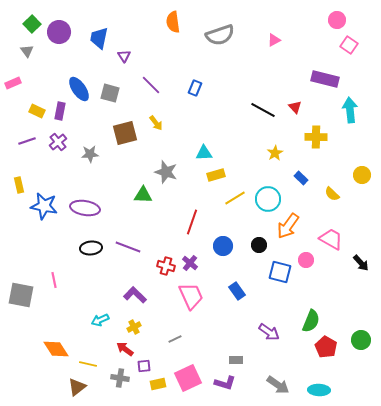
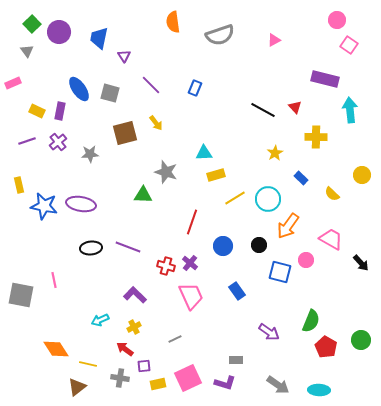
purple ellipse at (85, 208): moved 4 px left, 4 px up
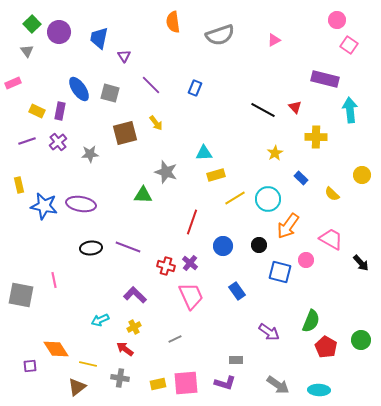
purple square at (144, 366): moved 114 px left
pink square at (188, 378): moved 2 px left, 5 px down; rotated 20 degrees clockwise
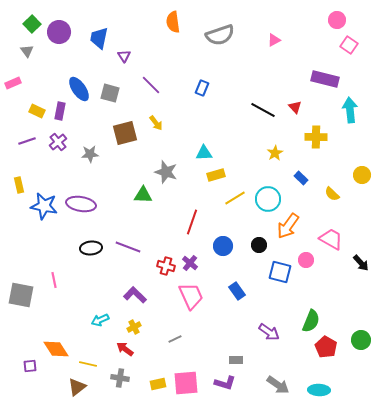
blue rectangle at (195, 88): moved 7 px right
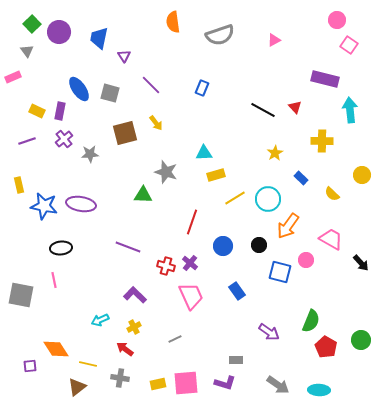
pink rectangle at (13, 83): moved 6 px up
yellow cross at (316, 137): moved 6 px right, 4 px down
purple cross at (58, 142): moved 6 px right, 3 px up
black ellipse at (91, 248): moved 30 px left
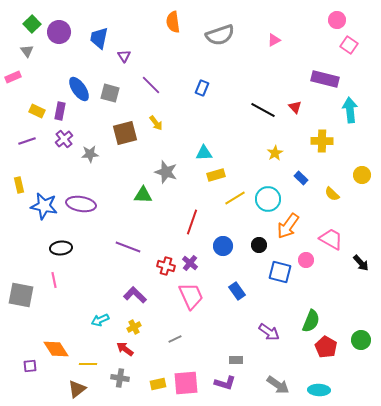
yellow line at (88, 364): rotated 12 degrees counterclockwise
brown triangle at (77, 387): moved 2 px down
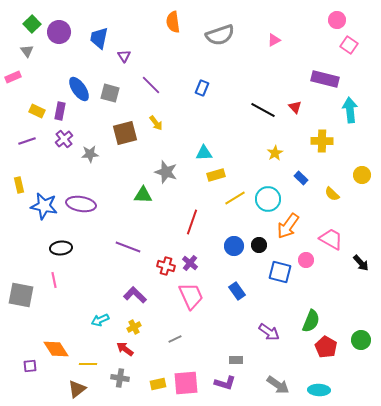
blue circle at (223, 246): moved 11 px right
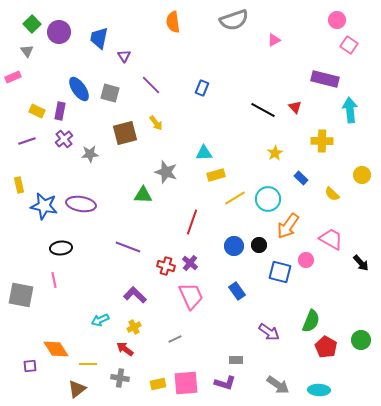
gray semicircle at (220, 35): moved 14 px right, 15 px up
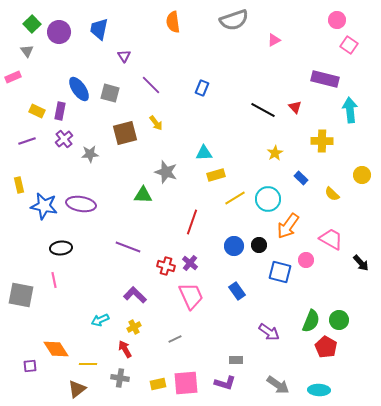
blue trapezoid at (99, 38): moved 9 px up
green circle at (361, 340): moved 22 px left, 20 px up
red arrow at (125, 349): rotated 24 degrees clockwise
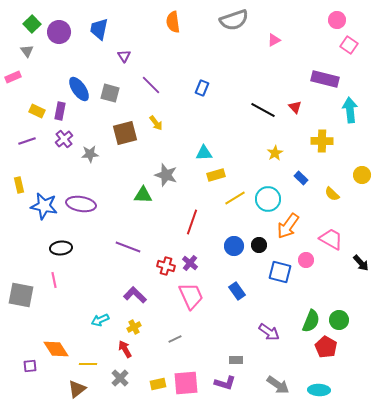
gray star at (166, 172): moved 3 px down
gray cross at (120, 378): rotated 36 degrees clockwise
